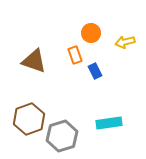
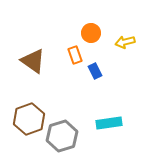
brown triangle: moved 1 px left; rotated 16 degrees clockwise
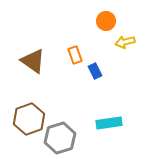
orange circle: moved 15 px right, 12 px up
gray hexagon: moved 2 px left, 2 px down
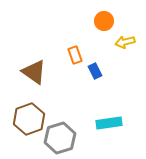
orange circle: moved 2 px left
brown triangle: moved 1 px right, 11 px down
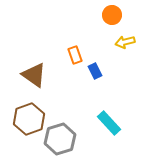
orange circle: moved 8 px right, 6 px up
brown triangle: moved 3 px down
cyan rectangle: rotated 55 degrees clockwise
gray hexagon: moved 1 px down
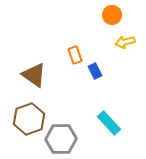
gray hexagon: moved 1 px right; rotated 16 degrees clockwise
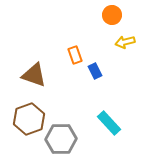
brown triangle: rotated 16 degrees counterclockwise
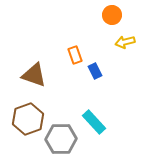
brown hexagon: moved 1 px left
cyan rectangle: moved 15 px left, 1 px up
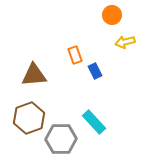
brown triangle: rotated 24 degrees counterclockwise
brown hexagon: moved 1 px right, 1 px up
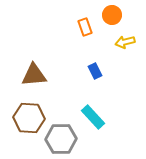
orange rectangle: moved 10 px right, 28 px up
brown hexagon: rotated 24 degrees clockwise
cyan rectangle: moved 1 px left, 5 px up
